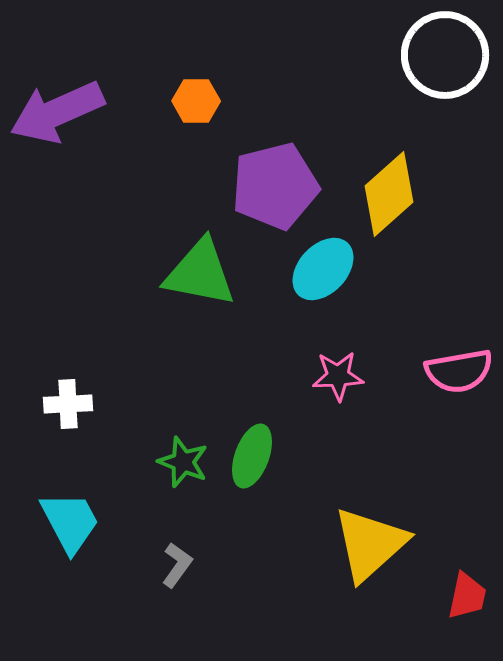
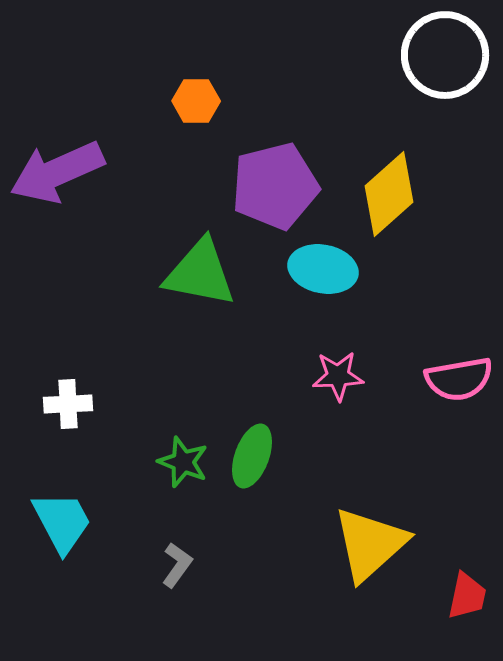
purple arrow: moved 60 px down
cyan ellipse: rotated 58 degrees clockwise
pink semicircle: moved 8 px down
cyan trapezoid: moved 8 px left
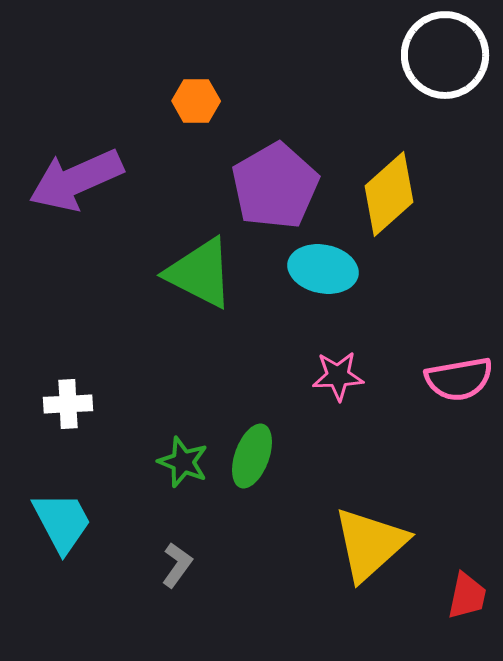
purple arrow: moved 19 px right, 8 px down
purple pentagon: rotated 16 degrees counterclockwise
green triangle: rotated 16 degrees clockwise
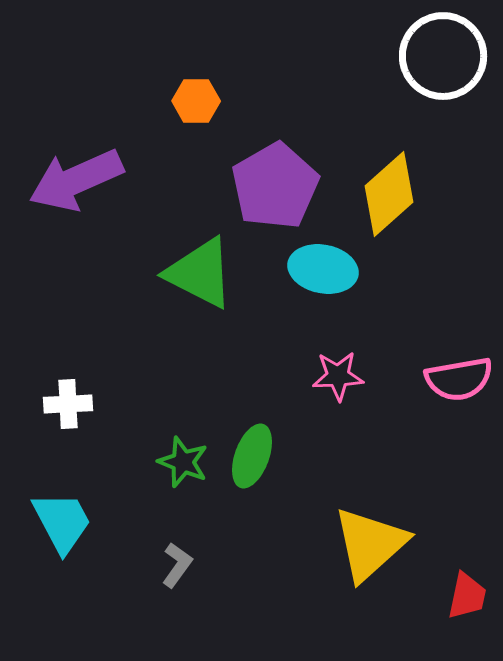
white circle: moved 2 px left, 1 px down
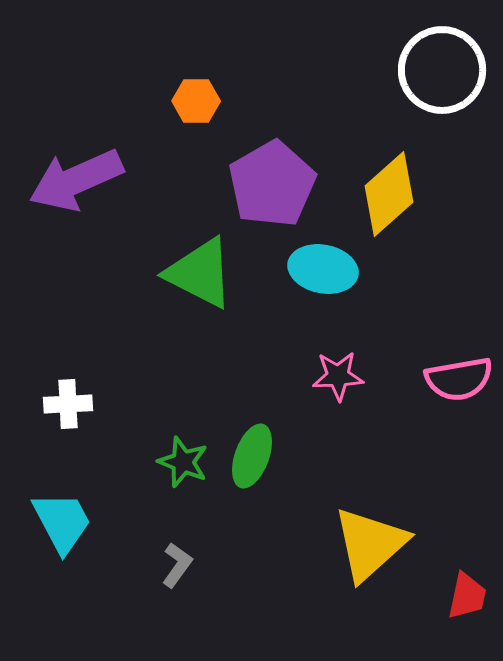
white circle: moved 1 px left, 14 px down
purple pentagon: moved 3 px left, 2 px up
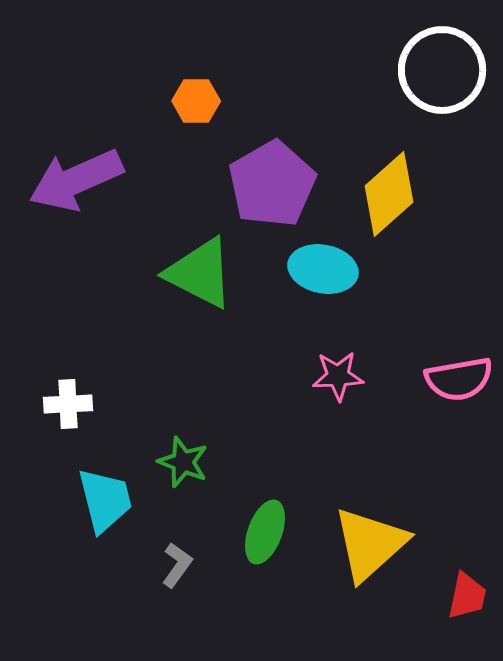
green ellipse: moved 13 px right, 76 px down
cyan trapezoid: moved 43 px right, 22 px up; rotated 14 degrees clockwise
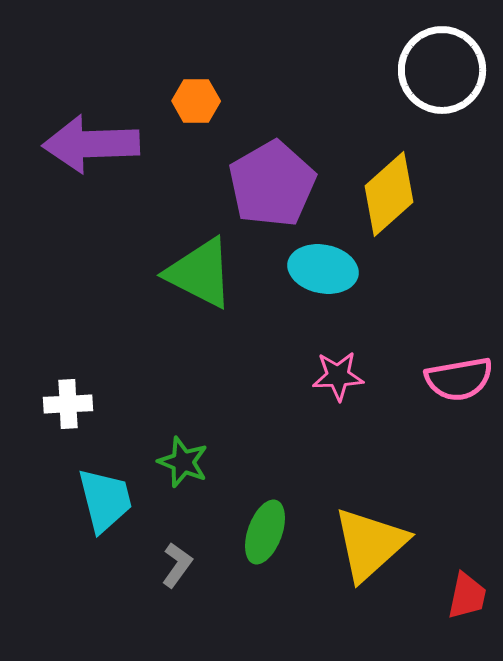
purple arrow: moved 15 px right, 36 px up; rotated 22 degrees clockwise
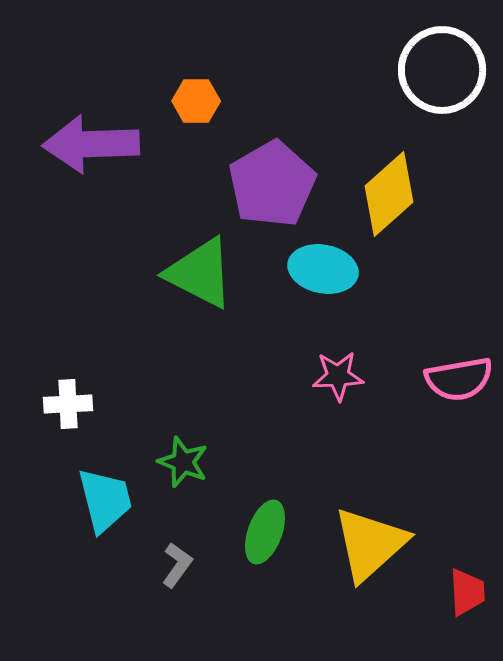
red trapezoid: moved 4 px up; rotated 15 degrees counterclockwise
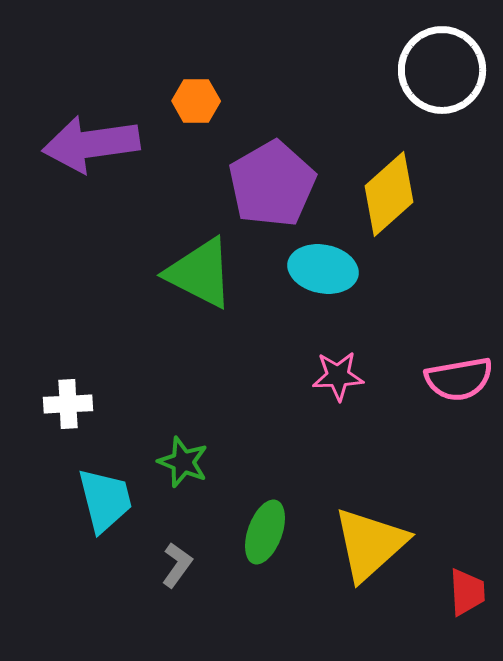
purple arrow: rotated 6 degrees counterclockwise
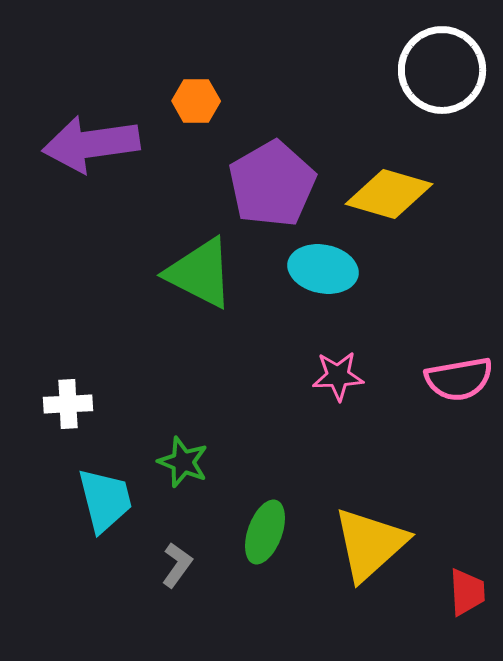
yellow diamond: rotated 58 degrees clockwise
